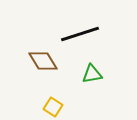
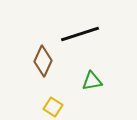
brown diamond: rotated 56 degrees clockwise
green triangle: moved 7 px down
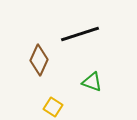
brown diamond: moved 4 px left, 1 px up
green triangle: moved 1 px down; rotated 30 degrees clockwise
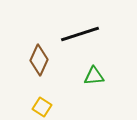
green triangle: moved 2 px right, 6 px up; rotated 25 degrees counterclockwise
yellow square: moved 11 px left
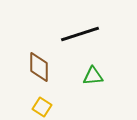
brown diamond: moved 7 px down; rotated 24 degrees counterclockwise
green triangle: moved 1 px left
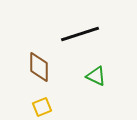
green triangle: moved 3 px right; rotated 30 degrees clockwise
yellow square: rotated 36 degrees clockwise
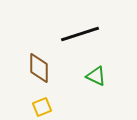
brown diamond: moved 1 px down
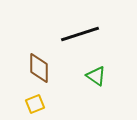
green triangle: rotated 10 degrees clockwise
yellow square: moved 7 px left, 3 px up
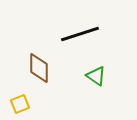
yellow square: moved 15 px left
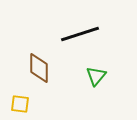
green triangle: rotated 35 degrees clockwise
yellow square: rotated 30 degrees clockwise
